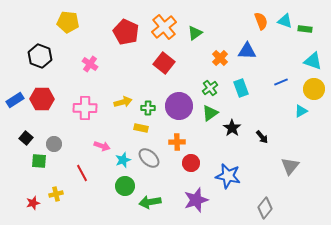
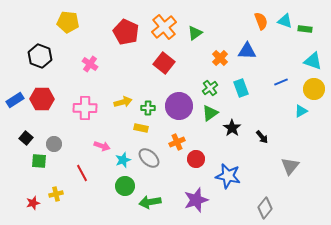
orange cross at (177, 142): rotated 21 degrees counterclockwise
red circle at (191, 163): moved 5 px right, 4 px up
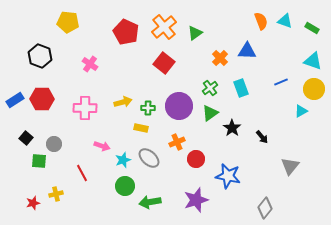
green rectangle at (305, 29): moved 7 px right, 1 px up; rotated 24 degrees clockwise
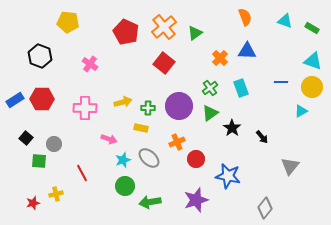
orange semicircle at (261, 21): moved 16 px left, 4 px up
blue line at (281, 82): rotated 24 degrees clockwise
yellow circle at (314, 89): moved 2 px left, 2 px up
pink arrow at (102, 146): moved 7 px right, 7 px up
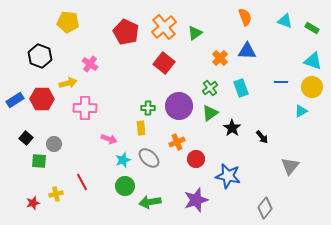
yellow arrow at (123, 102): moved 55 px left, 19 px up
yellow rectangle at (141, 128): rotated 72 degrees clockwise
red line at (82, 173): moved 9 px down
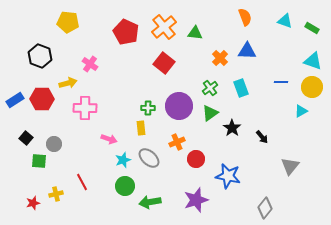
green triangle at (195, 33): rotated 42 degrees clockwise
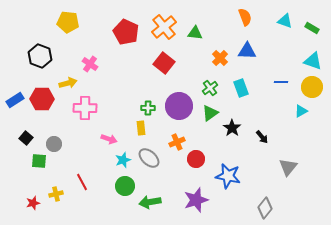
gray triangle at (290, 166): moved 2 px left, 1 px down
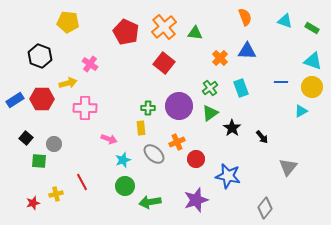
gray ellipse at (149, 158): moved 5 px right, 4 px up
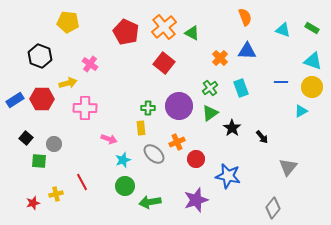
cyan triangle at (285, 21): moved 2 px left, 9 px down
green triangle at (195, 33): moved 3 px left; rotated 21 degrees clockwise
gray diamond at (265, 208): moved 8 px right
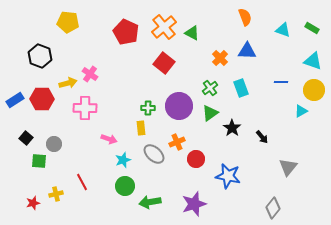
pink cross at (90, 64): moved 10 px down
yellow circle at (312, 87): moved 2 px right, 3 px down
purple star at (196, 200): moved 2 px left, 4 px down
